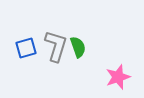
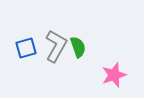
gray L-shape: rotated 12 degrees clockwise
pink star: moved 4 px left, 2 px up
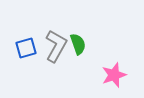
green semicircle: moved 3 px up
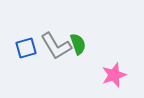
gray L-shape: rotated 120 degrees clockwise
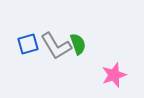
blue square: moved 2 px right, 4 px up
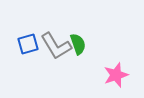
pink star: moved 2 px right
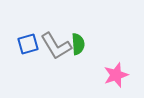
green semicircle: rotated 15 degrees clockwise
